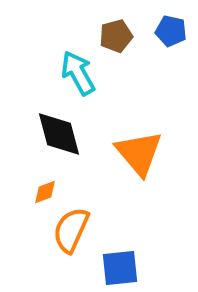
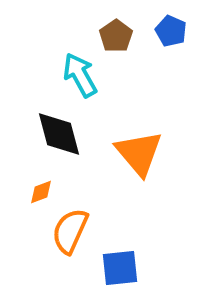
blue pentagon: rotated 12 degrees clockwise
brown pentagon: rotated 20 degrees counterclockwise
cyan arrow: moved 2 px right, 2 px down
orange diamond: moved 4 px left
orange semicircle: moved 1 px left, 1 px down
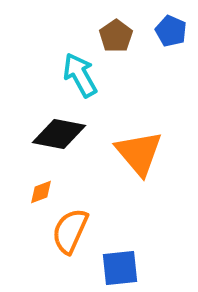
black diamond: rotated 64 degrees counterclockwise
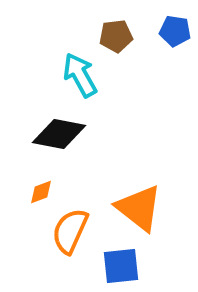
blue pentagon: moved 4 px right; rotated 16 degrees counterclockwise
brown pentagon: rotated 28 degrees clockwise
orange triangle: moved 55 px down; rotated 12 degrees counterclockwise
blue square: moved 1 px right, 2 px up
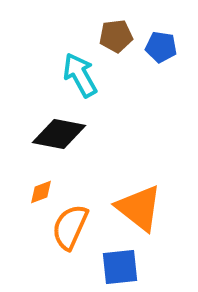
blue pentagon: moved 14 px left, 16 px down
orange semicircle: moved 4 px up
blue square: moved 1 px left, 1 px down
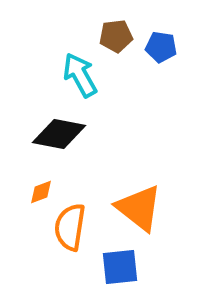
orange semicircle: rotated 15 degrees counterclockwise
